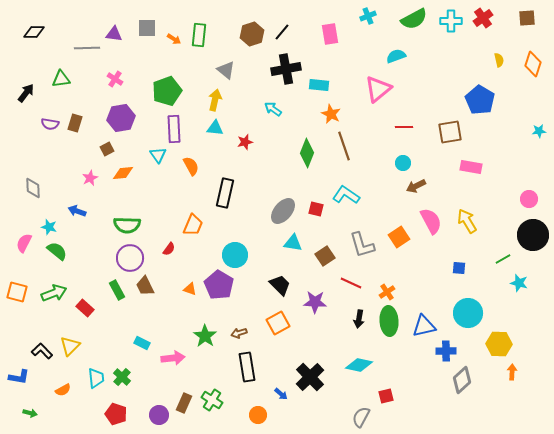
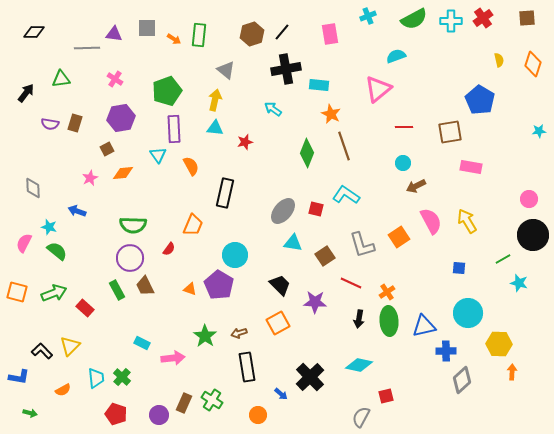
green semicircle at (127, 225): moved 6 px right
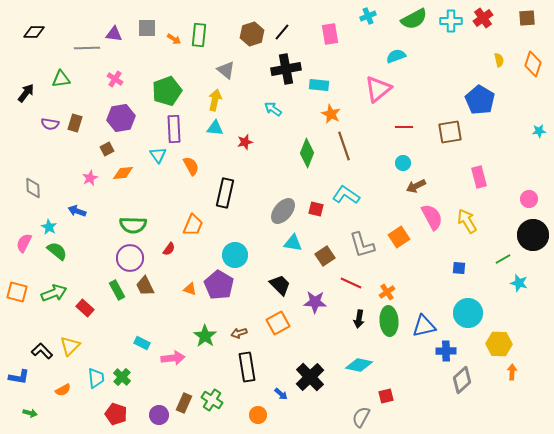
pink rectangle at (471, 167): moved 8 px right, 10 px down; rotated 65 degrees clockwise
pink semicircle at (431, 221): moved 1 px right, 4 px up
cyan star at (49, 227): rotated 14 degrees clockwise
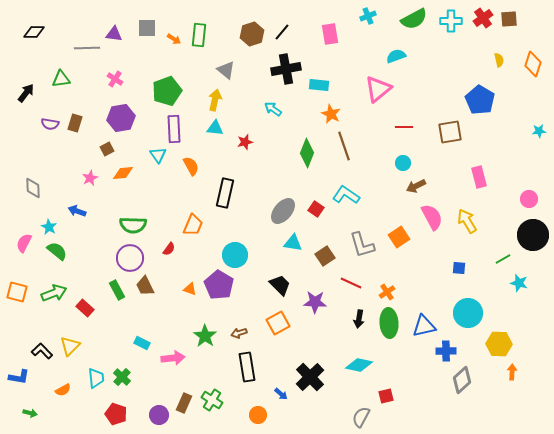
brown square at (527, 18): moved 18 px left, 1 px down
red square at (316, 209): rotated 21 degrees clockwise
green ellipse at (389, 321): moved 2 px down
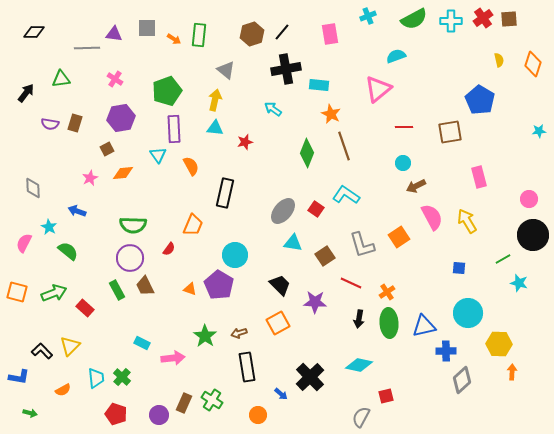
green semicircle at (57, 251): moved 11 px right
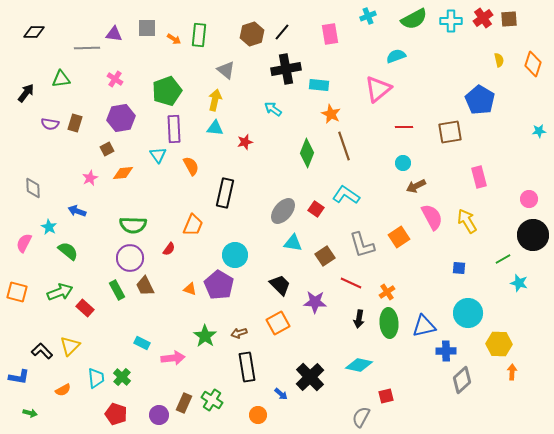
green arrow at (54, 293): moved 6 px right, 1 px up
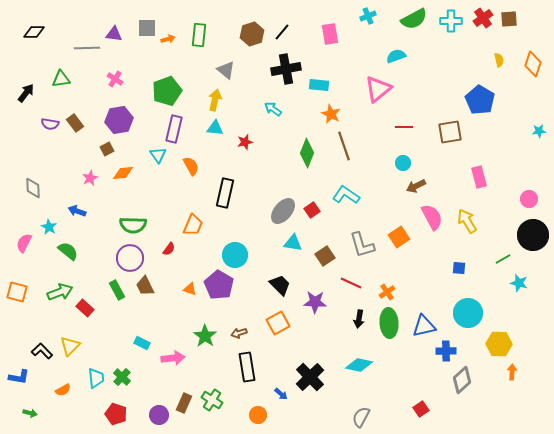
orange arrow at (174, 39): moved 6 px left; rotated 48 degrees counterclockwise
purple hexagon at (121, 118): moved 2 px left, 2 px down
brown rectangle at (75, 123): rotated 54 degrees counterclockwise
purple rectangle at (174, 129): rotated 16 degrees clockwise
red square at (316, 209): moved 4 px left, 1 px down; rotated 21 degrees clockwise
red square at (386, 396): moved 35 px right, 13 px down; rotated 21 degrees counterclockwise
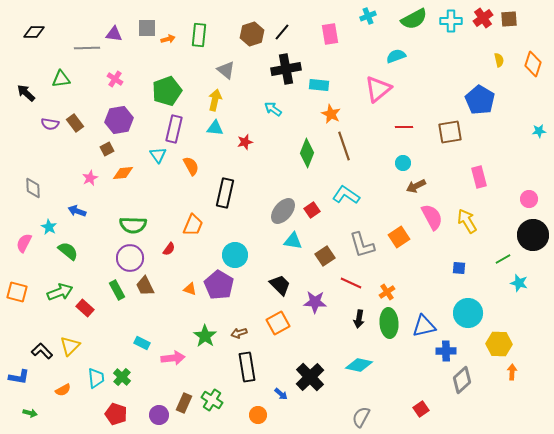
black arrow at (26, 93): rotated 84 degrees counterclockwise
cyan triangle at (293, 243): moved 2 px up
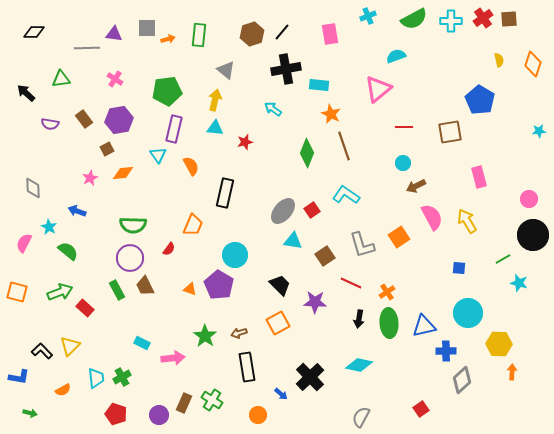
green pentagon at (167, 91): rotated 12 degrees clockwise
brown rectangle at (75, 123): moved 9 px right, 4 px up
green cross at (122, 377): rotated 18 degrees clockwise
